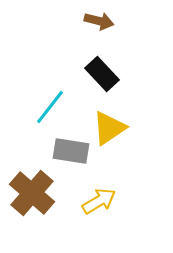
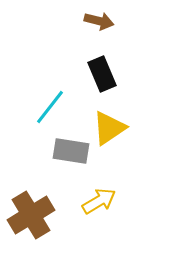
black rectangle: rotated 20 degrees clockwise
brown cross: moved 1 px left, 22 px down; rotated 18 degrees clockwise
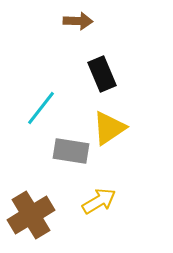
brown arrow: moved 21 px left; rotated 12 degrees counterclockwise
cyan line: moved 9 px left, 1 px down
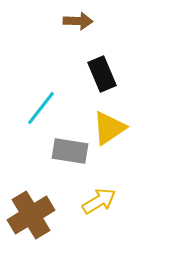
gray rectangle: moved 1 px left
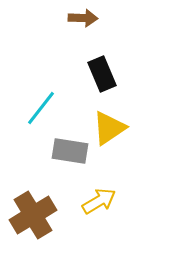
brown arrow: moved 5 px right, 3 px up
brown cross: moved 2 px right
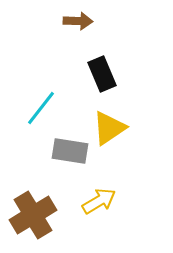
brown arrow: moved 5 px left, 3 px down
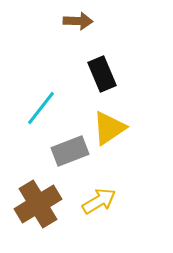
gray rectangle: rotated 30 degrees counterclockwise
brown cross: moved 5 px right, 11 px up
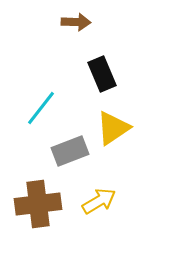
brown arrow: moved 2 px left, 1 px down
yellow triangle: moved 4 px right
brown cross: rotated 24 degrees clockwise
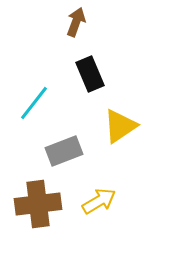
brown arrow: rotated 72 degrees counterclockwise
black rectangle: moved 12 px left
cyan line: moved 7 px left, 5 px up
yellow triangle: moved 7 px right, 2 px up
gray rectangle: moved 6 px left
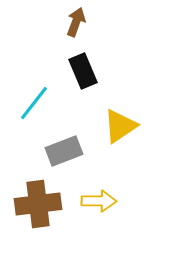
black rectangle: moved 7 px left, 3 px up
yellow arrow: rotated 32 degrees clockwise
